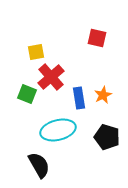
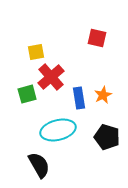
green square: rotated 36 degrees counterclockwise
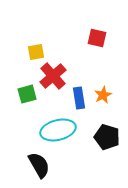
red cross: moved 2 px right, 1 px up
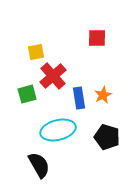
red square: rotated 12 degrees counterclockwise
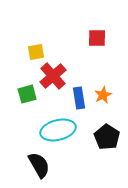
black pentagon: rotated 15 degrees clockwise
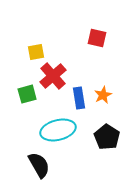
red square: rotated 12 degrees clockwise
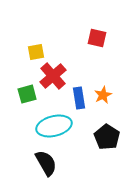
cyan ellipse: moved 4 px left, 4 px up
black semicircle: moved 7 px right, 2 px up
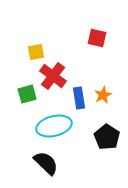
red cross: rotated 12 degrees counterclockwise
black semicircle: rotated 16 degrees counterclockwise
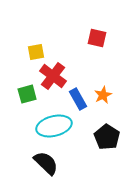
blue rectangle: moved 1 px left, 1 px down; rotated 20 degrees counterclockwise
